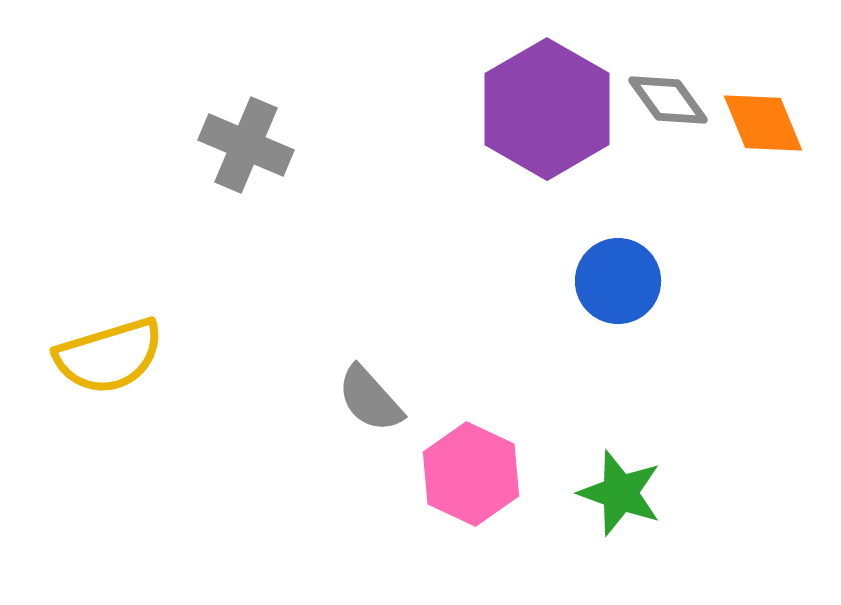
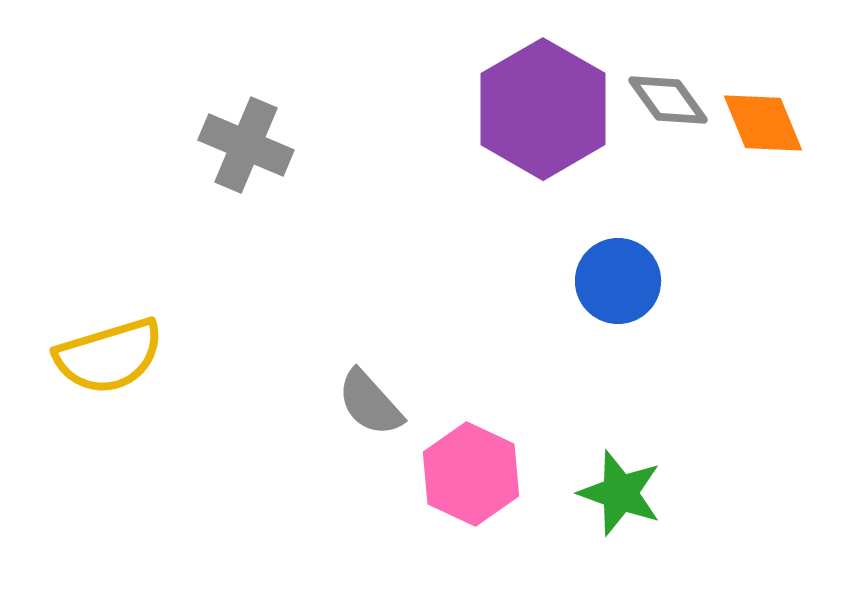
purple hexagon: moved 4 px left
gray semicircle: moved 4 px down
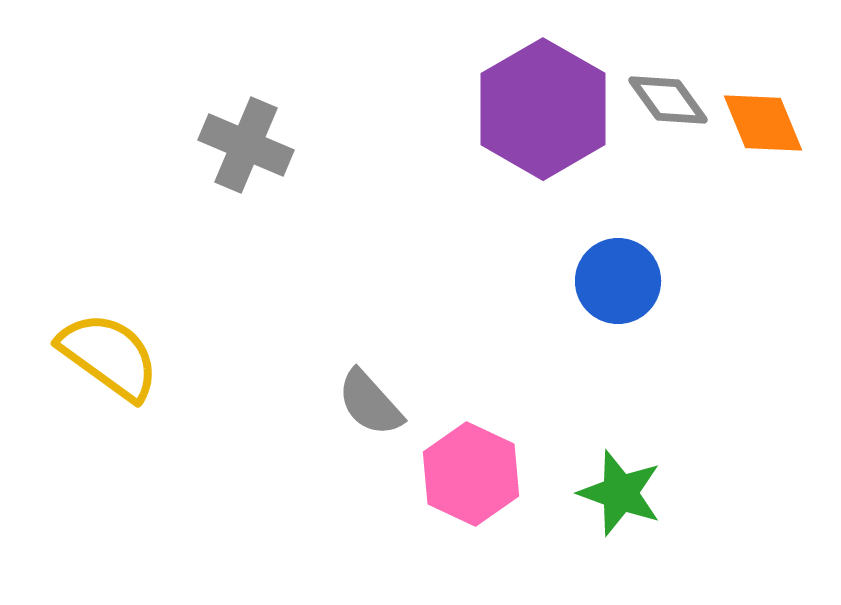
yellow semicircle: rotated 127 degrees counterclockwise
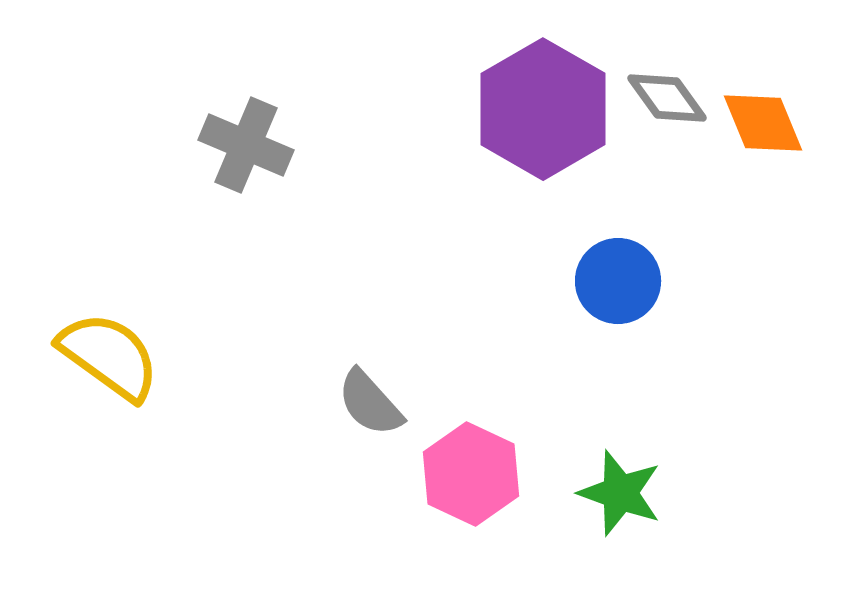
gray diamond: moved 1 px left, 2 px up
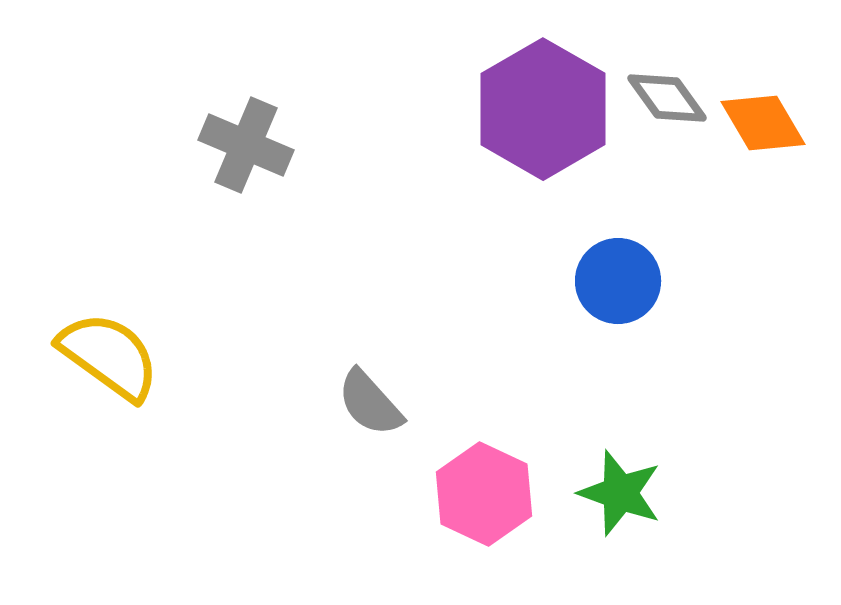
orange diamond: rotated 8 degrees counterclockwise
pink hexagon: moved 13 px right, 20 px down
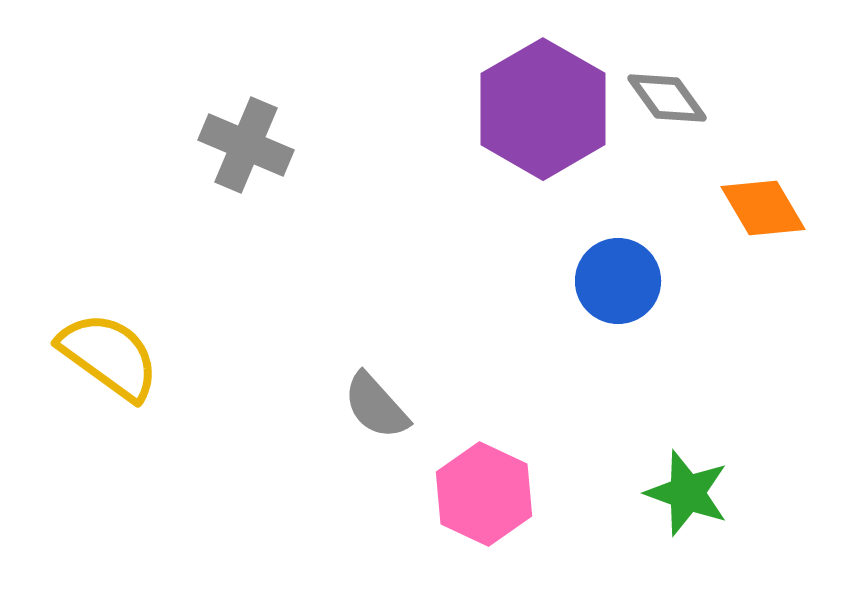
orange diamond: moved 85 px down
gray semicircle: moved 6 px right, 3 px down
green star: moved 67 px right
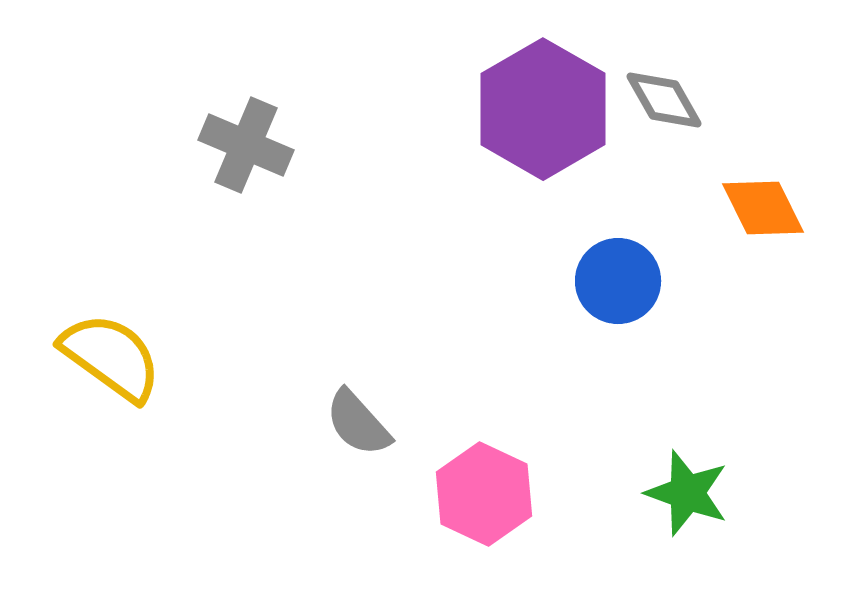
gray diamond: moved 3 px left, 2 px down; rotated 6 degrees clockwise
orange diamond: rotated 4 degrees clockwise
yellow semicircle: moved 2 px right, 1 px down
gray semicircle: moved 18 px left, 17 px down
